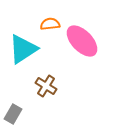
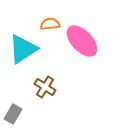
brown cross: moved 1 px left, 1 px down
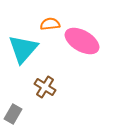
pink ellipse: rotated 16 degrees counterclockwise
cyan triangle: rotated 16 degrees counterclockwise
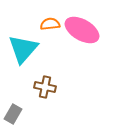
pink ellipse: moved 11 px up
brown cross: rotated 20 degrees counterclockwise
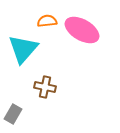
orange semicircle: moved 3 px left, 3 px up
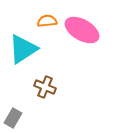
cyan triangle: rotated 16 degrees clockwise
brown cross: rotated 10 degrees clockwise
gray rectangle: moved 4 px down
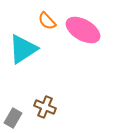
orange semicircle: rotated 126 degrees counterclockwise
pink ellipse: moved 1 px right
brown cross: moved 20 px down
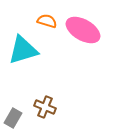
orange semicircle: rotated 150 degrees clockwise
cyan triangle: moved 1 px down; rotated 16 degrees clockwise
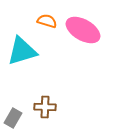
cyan triangle: moved 1 px left, 1 px down
brown cross: rotated 20 degrees counterclockwise
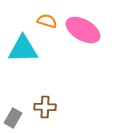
cyan triangle: moved 1 px right, 2 px up; rotated 16 degrees clockwise
